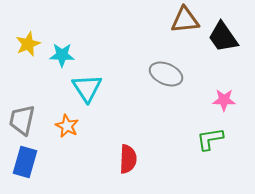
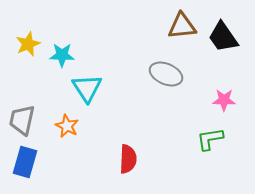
brown triangle: moved 3 px left, 6 px down
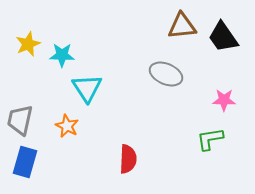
gray trapezoid: moved 2 px left
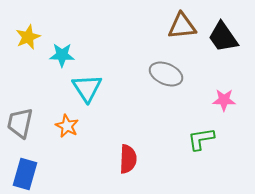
yellow star: moved 7 px up
gray trapezoid: moved 3 px down
green L-shape: moved 9 px left
blue rectangle: moved 12 px down
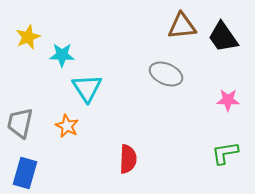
pink star: moved 4 px right
green L-shape: moved 24 px right, 14 px down
blue rectangle: moved 1 px up
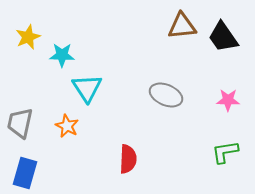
gray ellipse: moved 21 px down
green L-shape: moved 1 px up
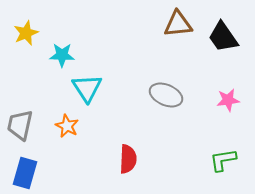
brown triangle: moved 4 px left, 2 px up
yellow star: moved 2 px left, 4 px up
pink star: rotated 10 degrees counterclockwise
gray trapezoid: moved 2 px down
green L-shape: moved 2 px left, 8 px down
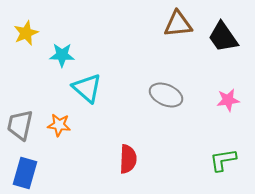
cyan triangle: rotated 16 degrees counterclockwise
orange star: moved 8 px left, 1 px up; rotated 20 degrees counterclockwise
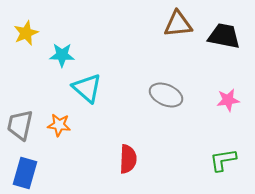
black trapezoid: moved 1 px right, 1 px up; rotated 136 degrees clockwise
